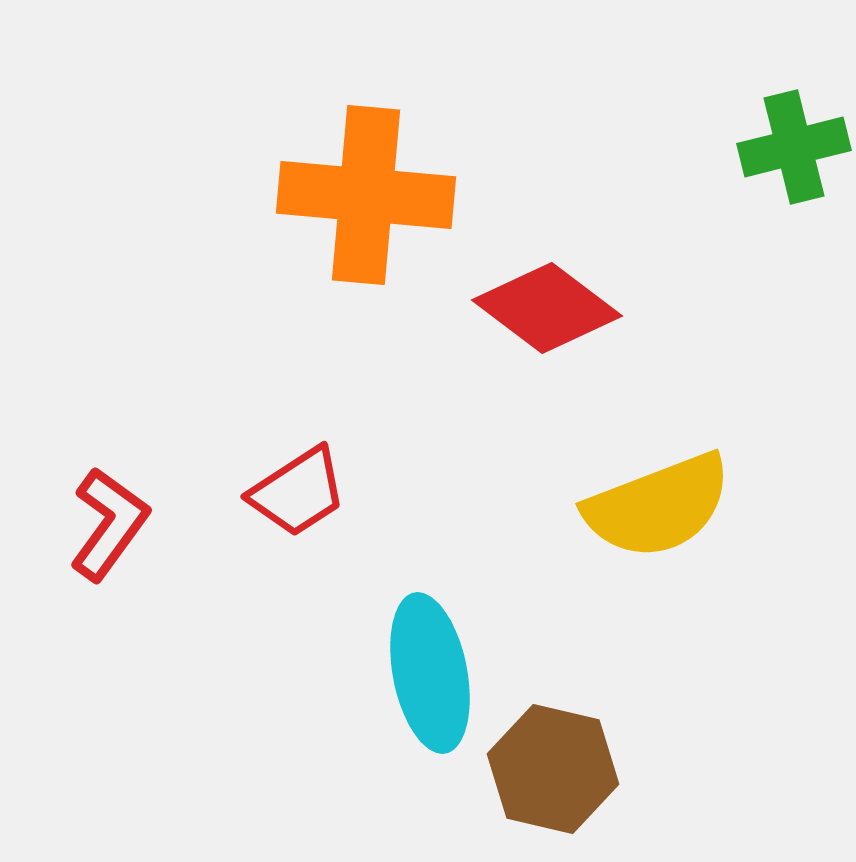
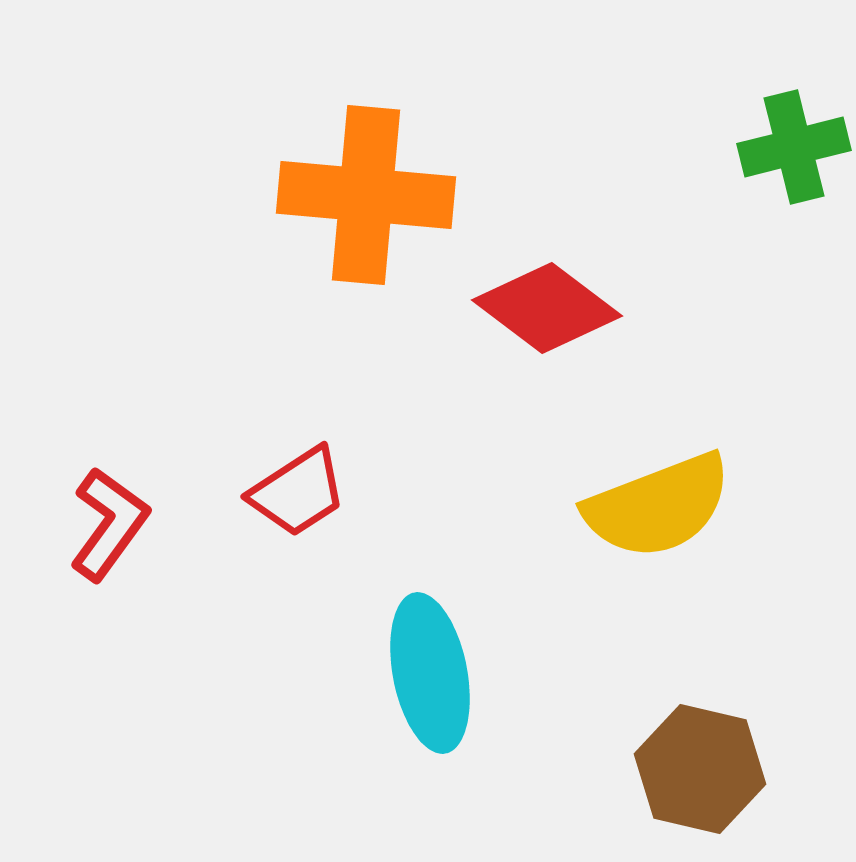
brown hexagon: moved 147 px right
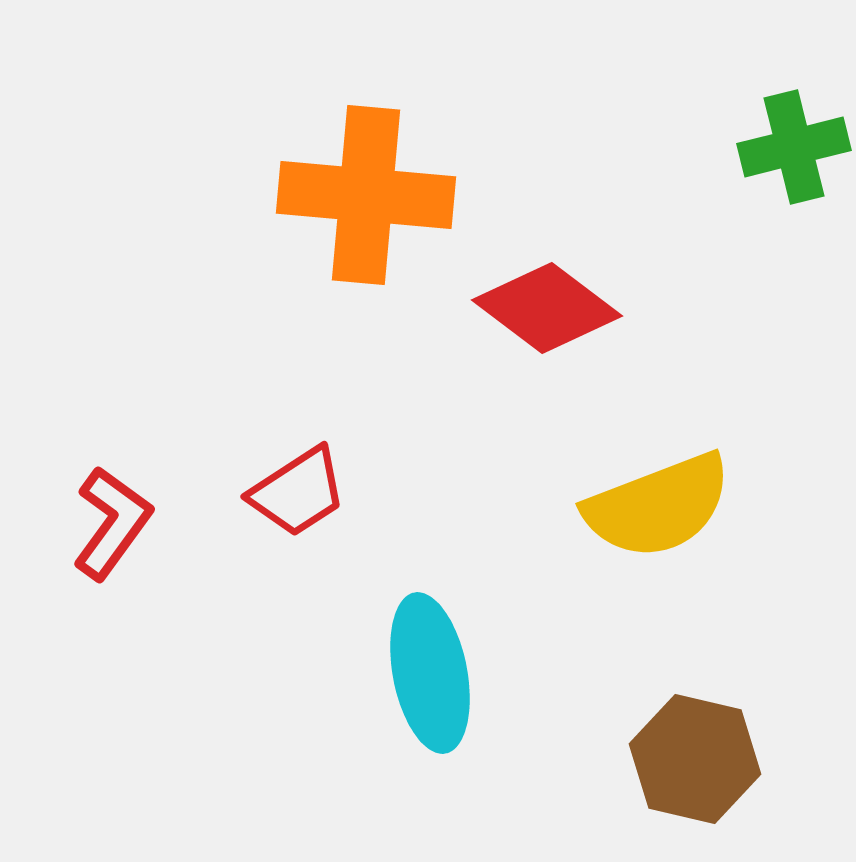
red L-shape: moved 3 px right, 1 px up
brown hexagon: moved 5 px left, 10 px up
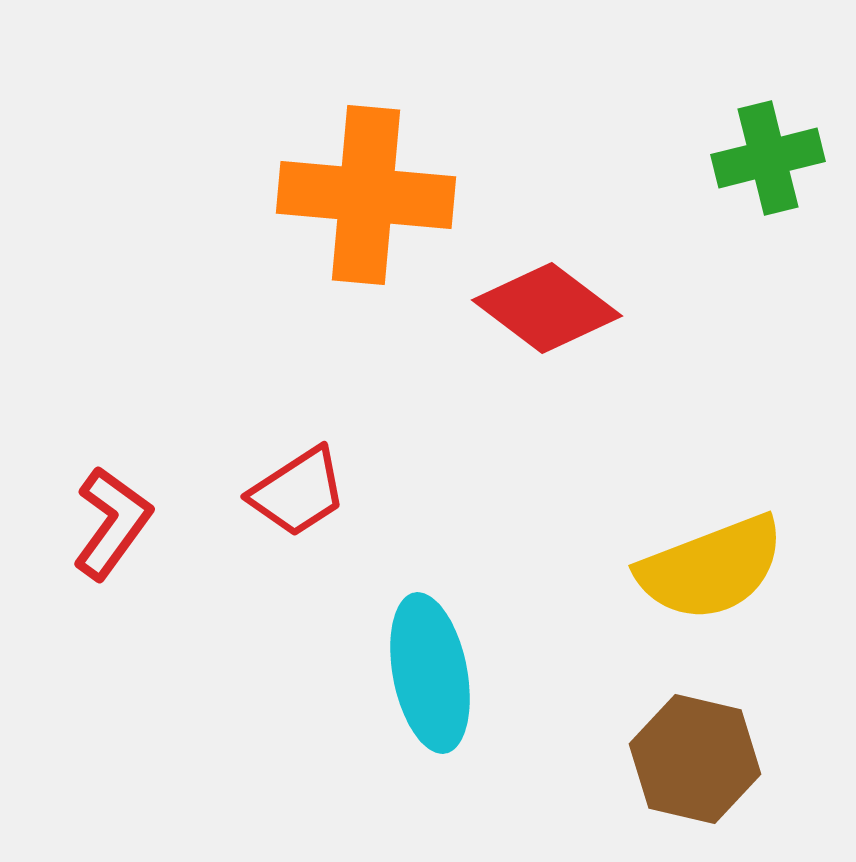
green cross: moved 26 px left, 11 px down
yellow semicircle: moved 53 px right, 62 px down
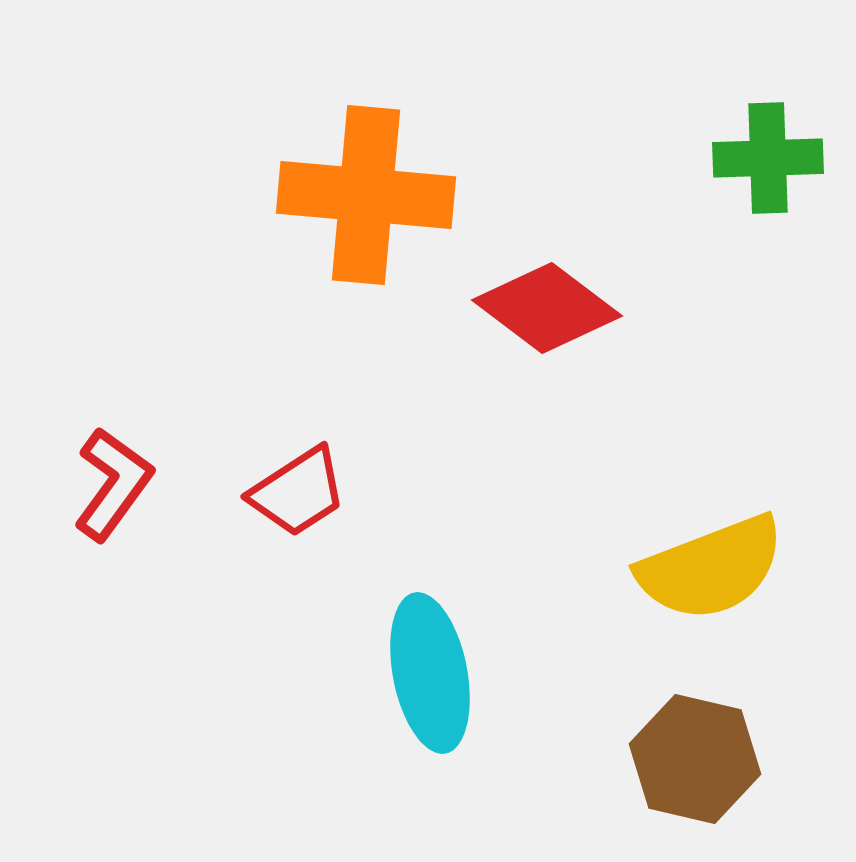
green cross: rotated 12 degrees clockwise
red L-shape: moved 1 px right, 39 px up
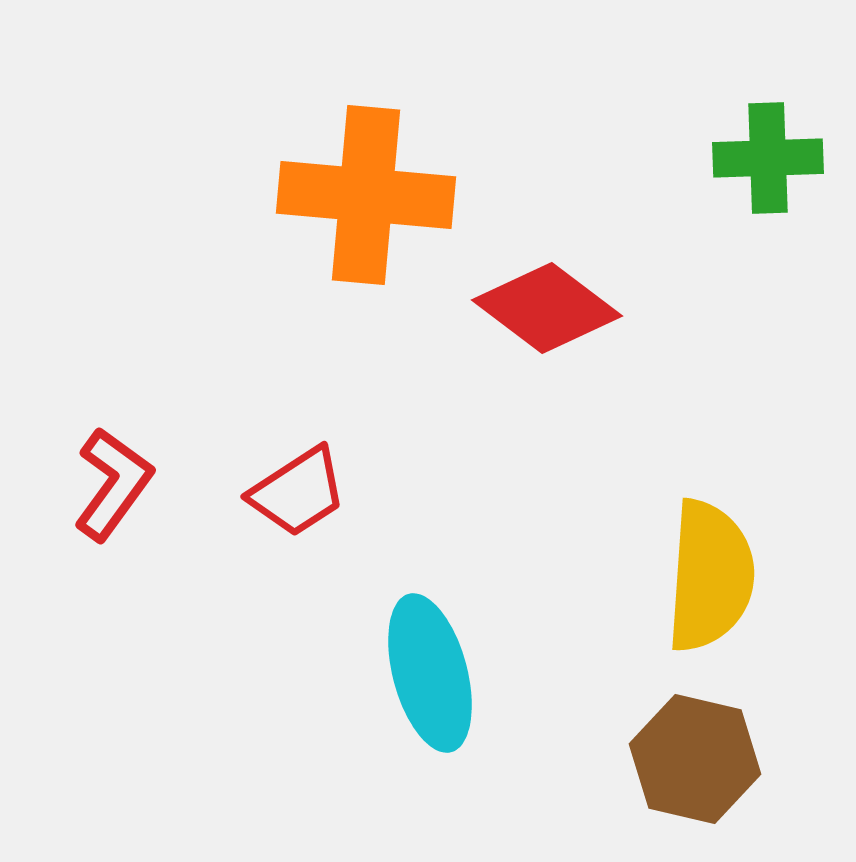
yellow semicircle: moved 1 px left, 8 px down; rotated 65 degrees counterclockwise
cyan ellipse: rotated 4 degrees counterclockwise
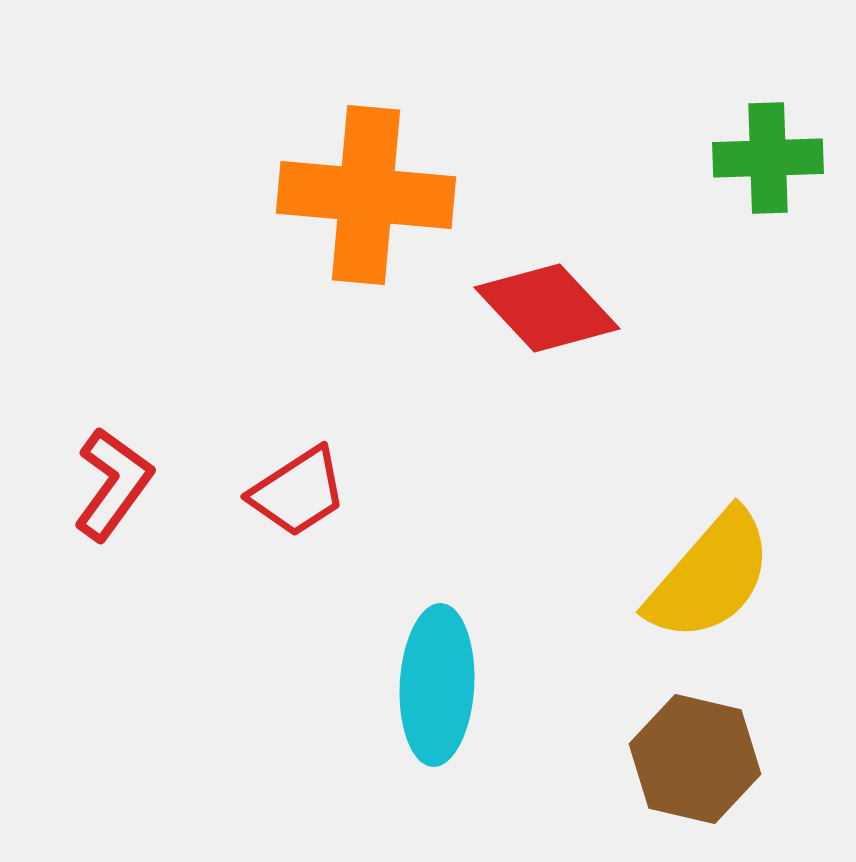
red diamond: rotated 10 degrees clockwise
yellow semicircle: rotated 37 degrees clockwise
cyan ellipse: moved 7 px right, 12 px down; rotated 18 degrees clockwise
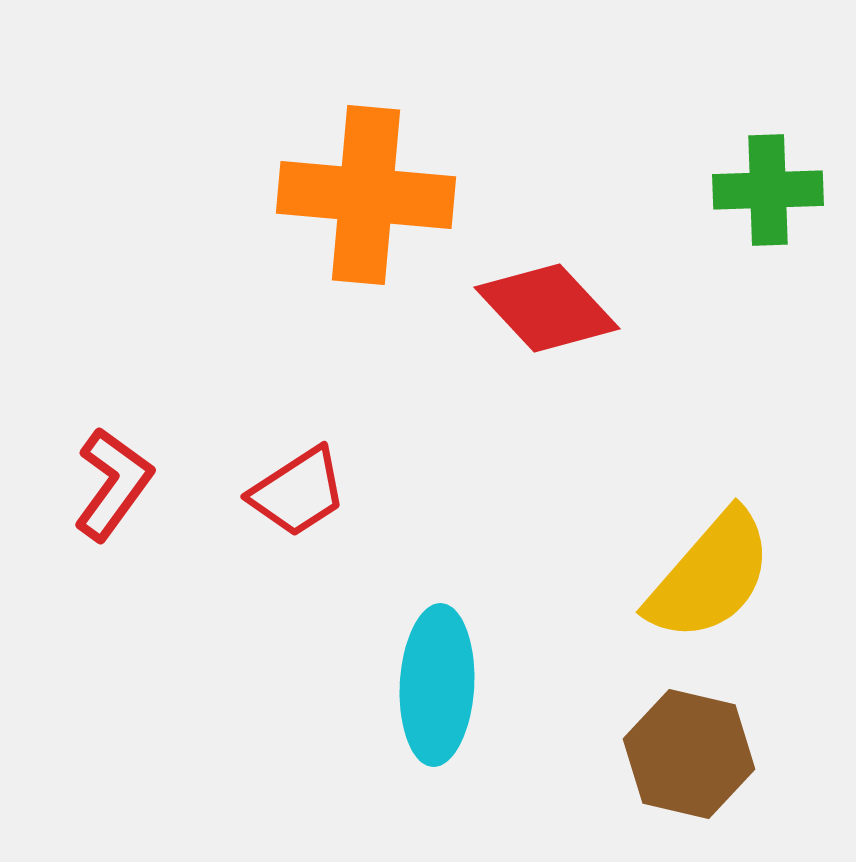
green cross: moved 32 px down
brown hexagon: moved 6 px left, 5 px up
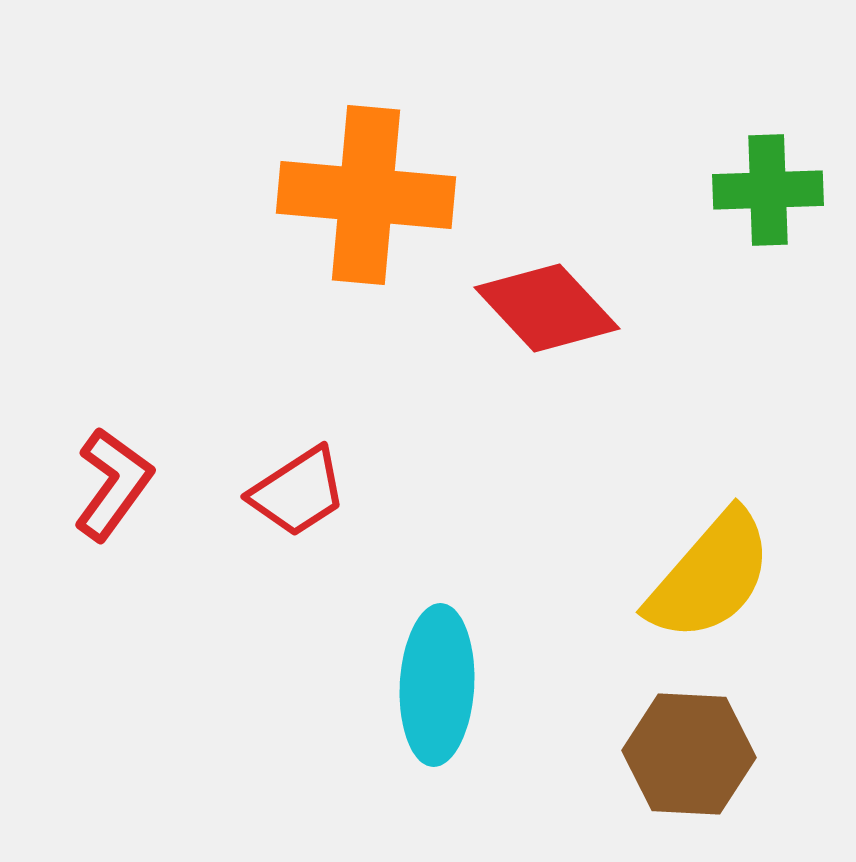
brown hexagon: rotated 10 degrees counterclockwise
